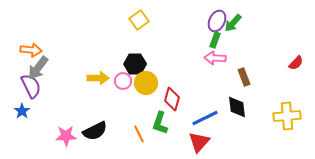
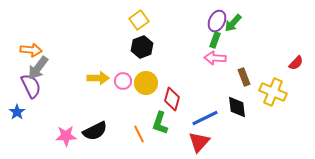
black hexagon: moved 7 px right, 17 px up; rotated 20 degrees counterclockwise
blue star: moved 5 px left, 1 px down
yellow cross: moved 14 px left, 24 px up; rotated 28 degrees clockwise
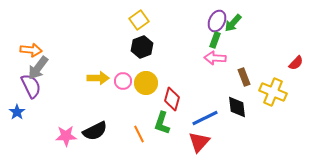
green L-shape: moved 2 px right
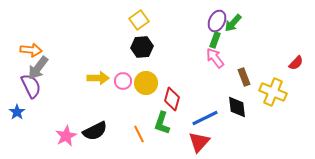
black hexagon: rotated 15 degrees clockwise
pink arrow: rotated 50 degrees clockwise
pink star: rotated 25 degrees counterclockwise
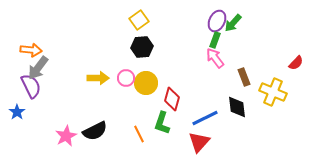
pink circle: moved 3 px right, 3 px up
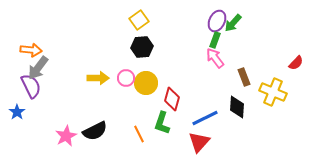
black diamond: rotated 10 degrees clockwise
